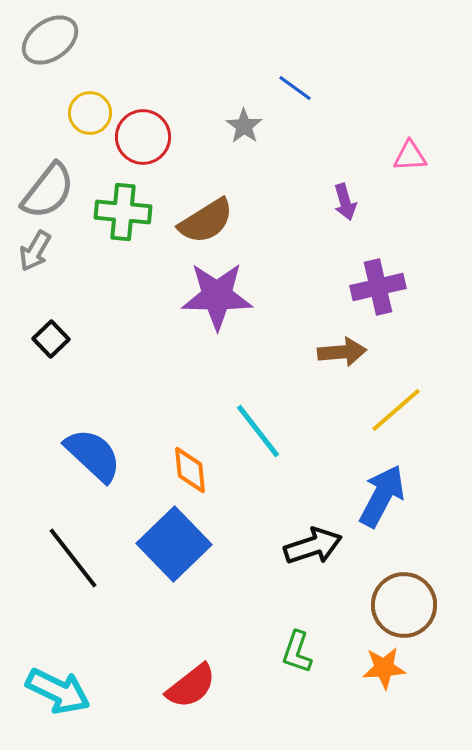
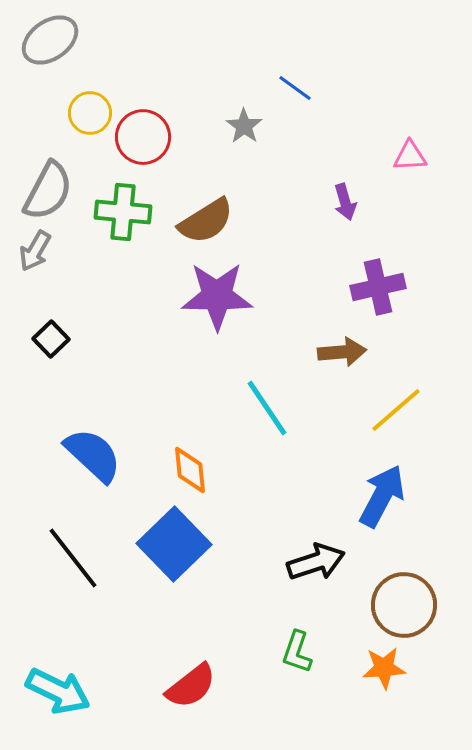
gray semicircle: rotated 10 degrees counterclockwise
cyan line: moved 9 px right, 23 px up; rotated 4 degrees clockwise
black arrow: moved 3 px right, 16 px down
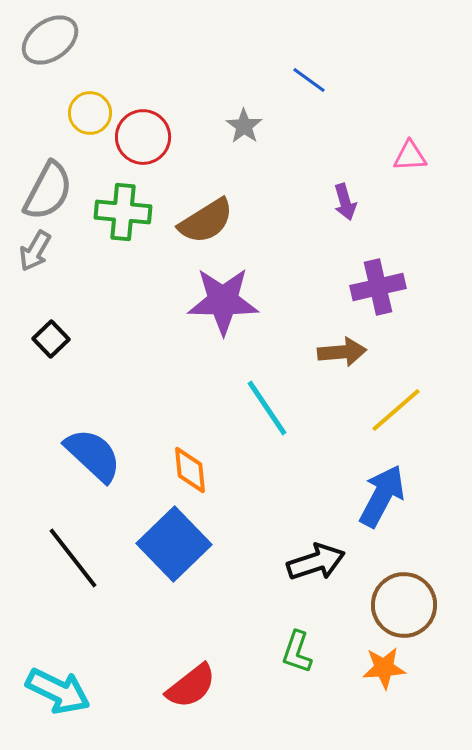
blue line: moved 14 px right, 8 px up
purple star: moved 6 px right, 5 px down
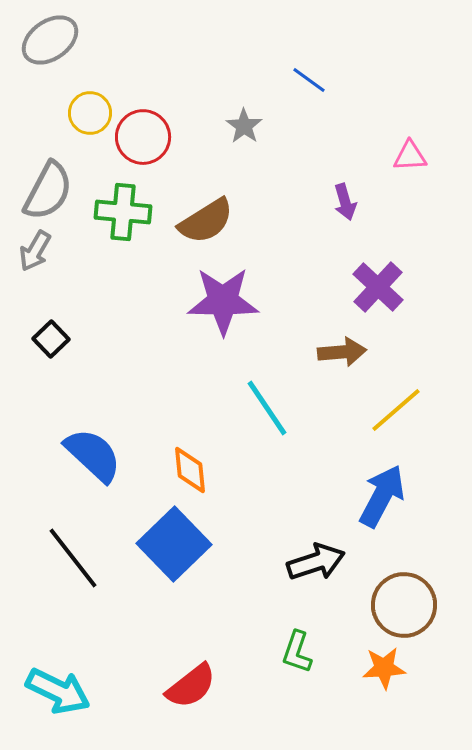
purple cross: rotated 34 degrees counterclockwise
